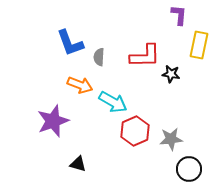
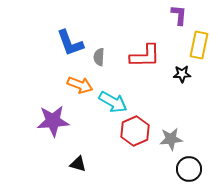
black star: moved 11 px right; rotated 12 degrees counterclockwise
purple star: rotated 16 degrees clockwise
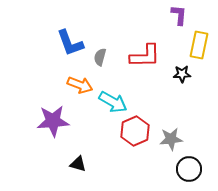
gray semicircle: moved 1 px right; rotated 12 degrees clockwise
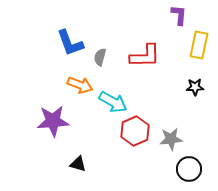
black star: moved 13 px right, 13 px down
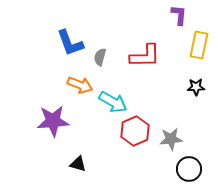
black star: moved 1 px right
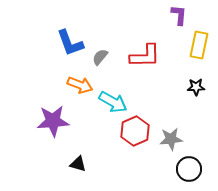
gray semicircle: rotated 24 degrees clockwise
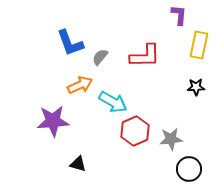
orange arrow: rotated 45 degrees counterclockwise
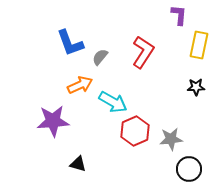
red L-shape: moved 2 px left, 4 px up; rotated 56 degrees counterclockwise
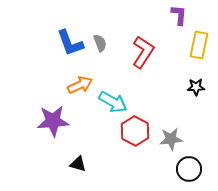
gray semicircle: moved 14 px up; rotated 120 degrees clockwise
red hexagon: rotated 8 degrees counterclockwise
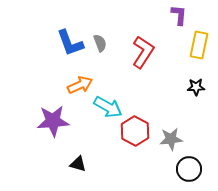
cyan arrow: moved 5 px left, 5 px down
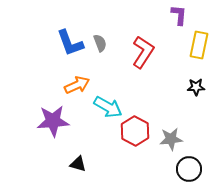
orange arrow: moved 3 px left
